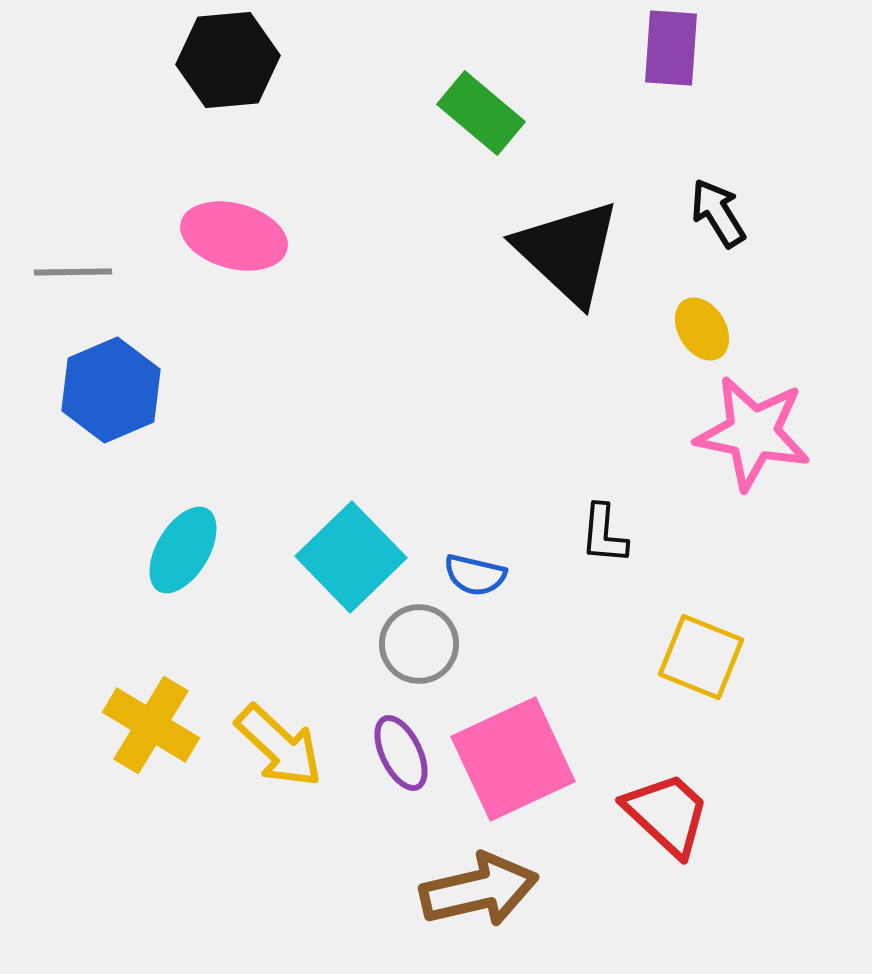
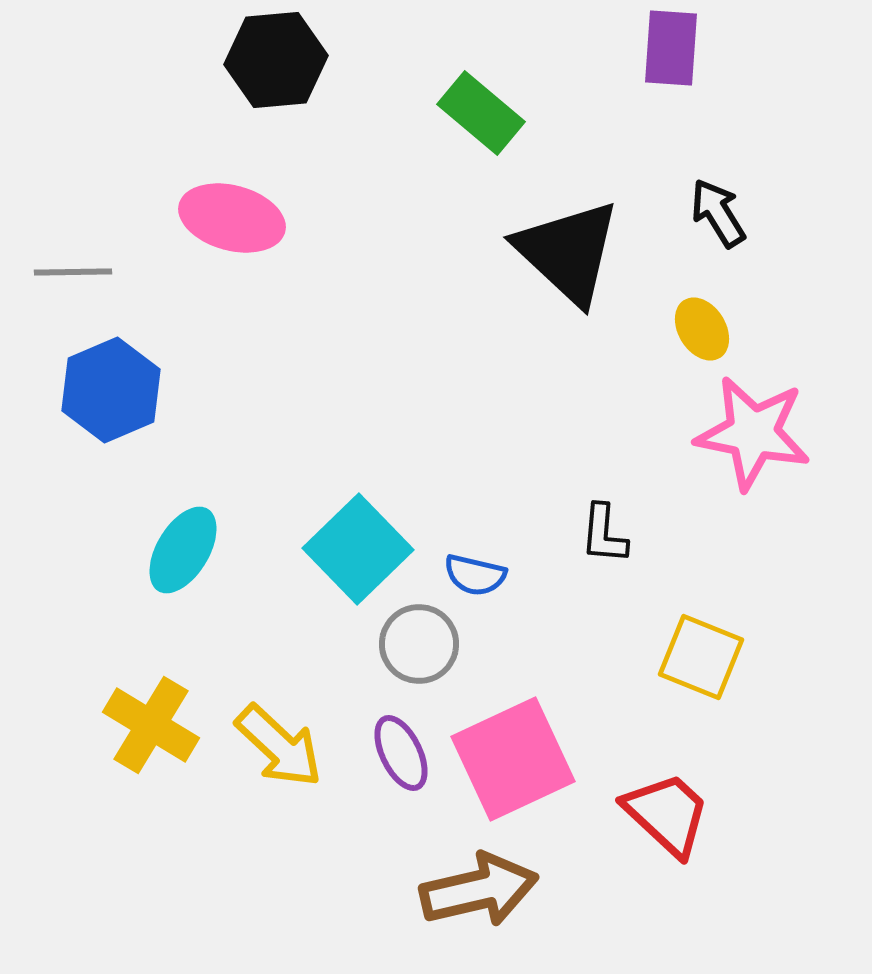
black hexagon: moved 48 px right
pink ellipse: moved 2 px left, 18 px up
cyan square: moved 7 px right, 8 px up
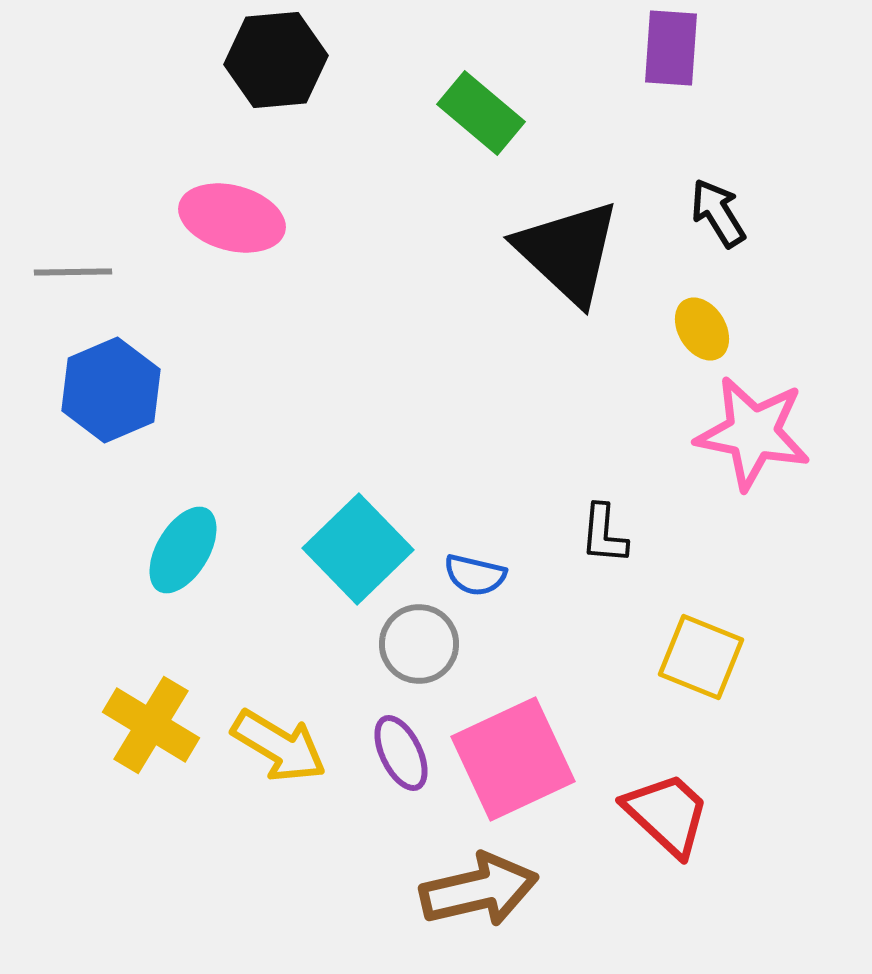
yellow arrow: rotated 12 degrees counterclockwise
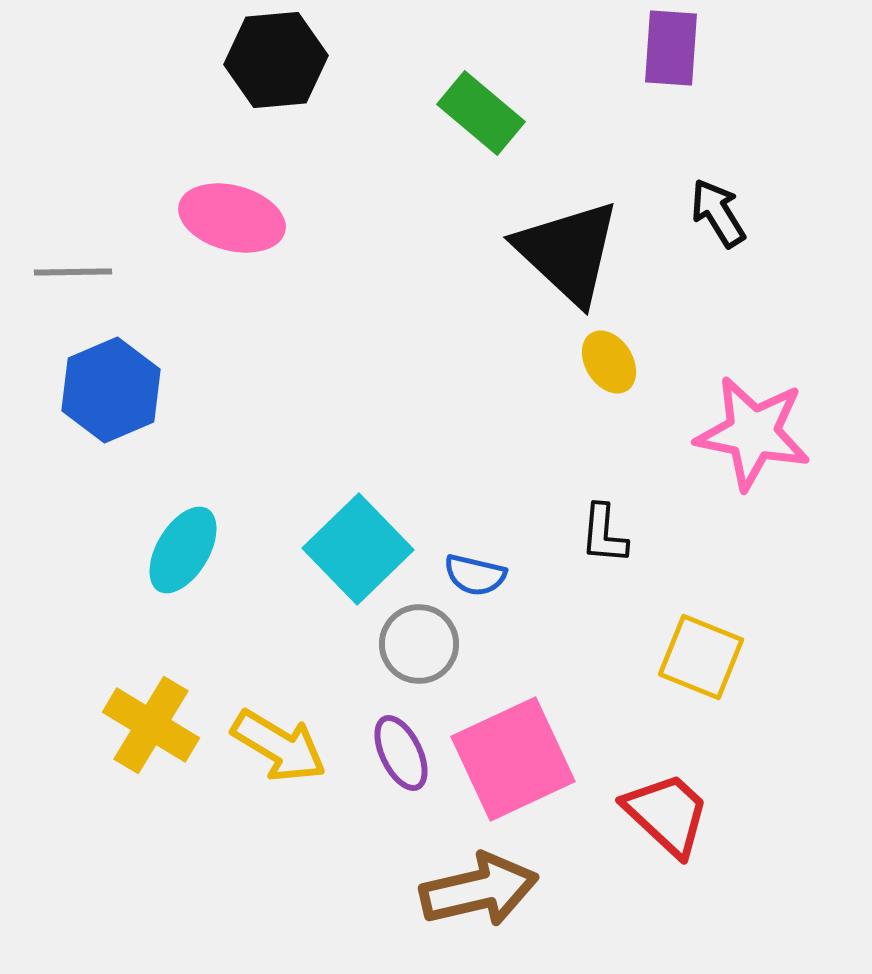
yellow ellipse: moved 93 px left, 33 px down
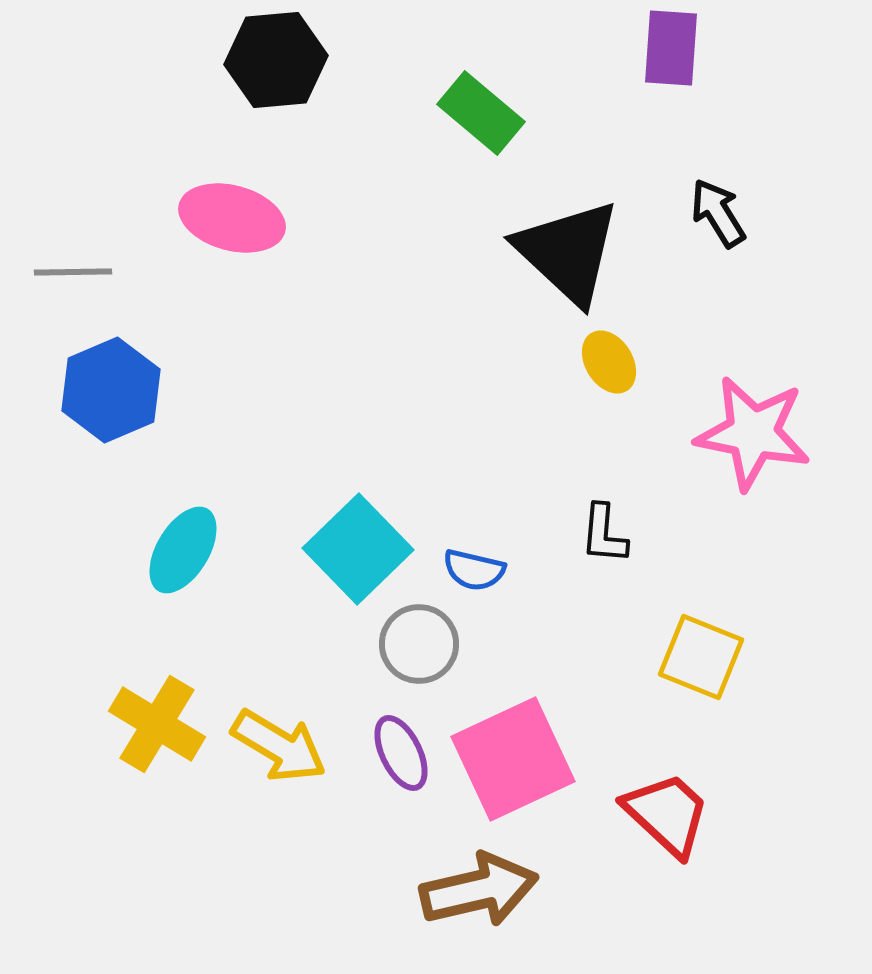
blue semicircle: moved 1 px left, 5 px up
yellow cross: moved 6 px right, 1 px up
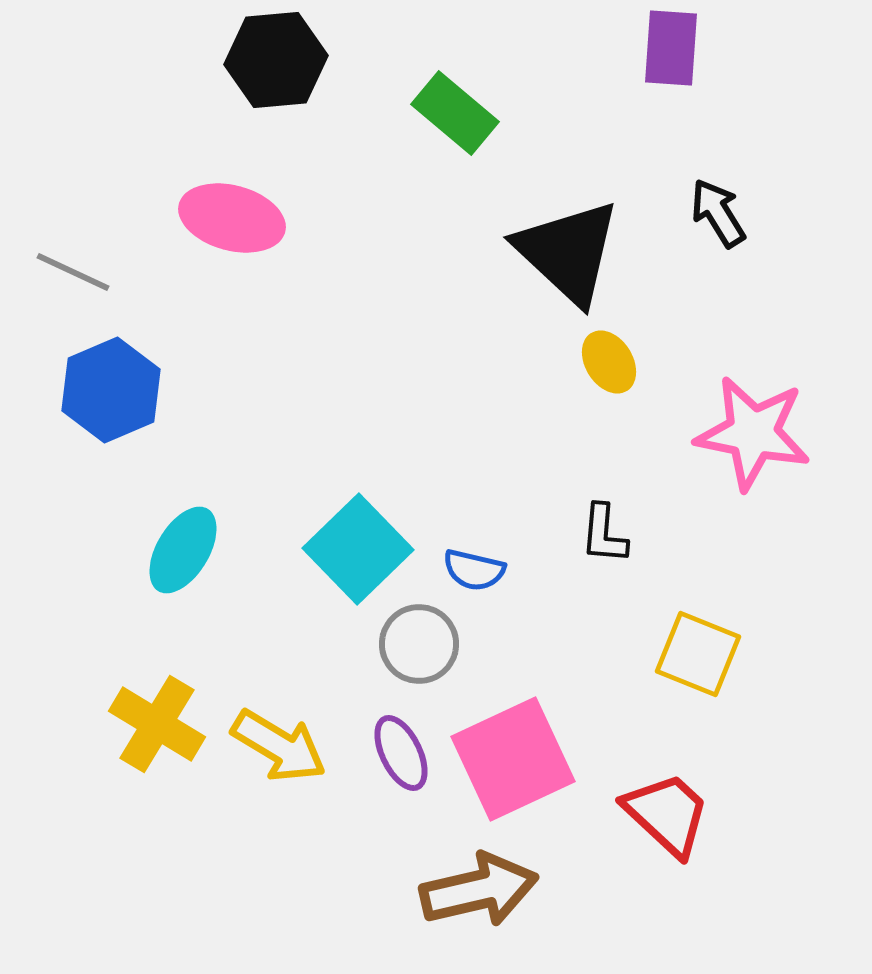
green rectangle: moved 26 px left
gray line: rotated 26 degrees clockwise
yellow square: moved 3 px left, 3 px up
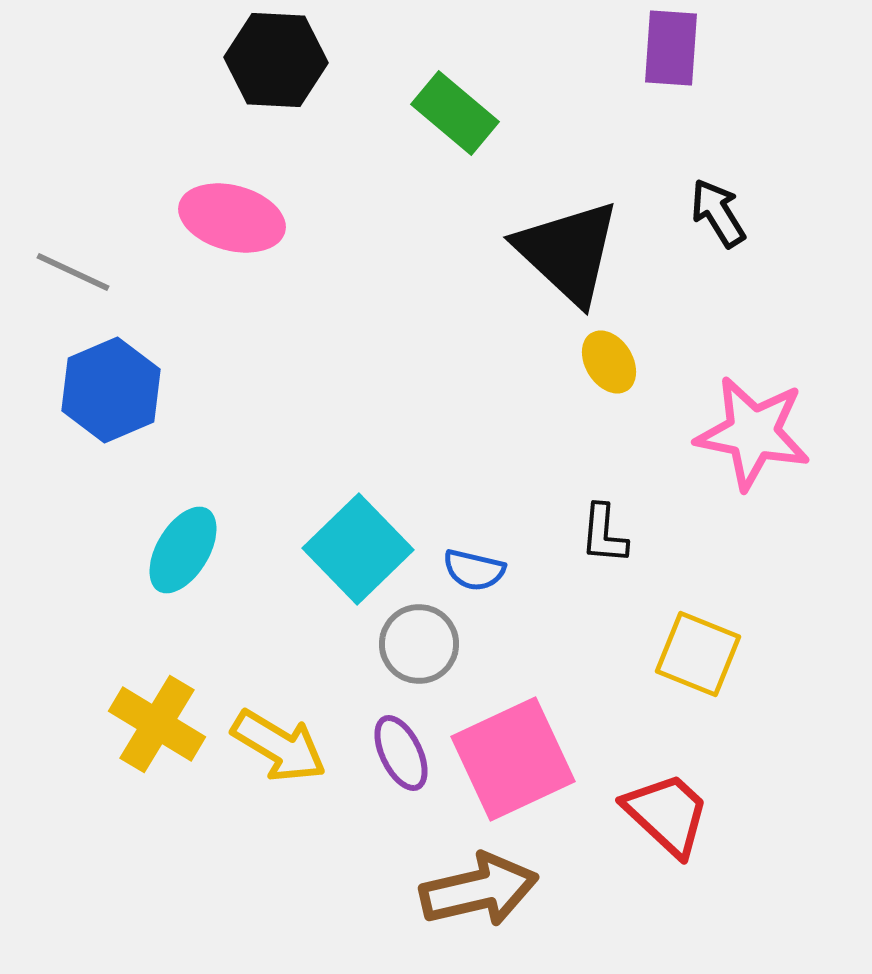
black hexagon: rotated 8 degrees clockwise
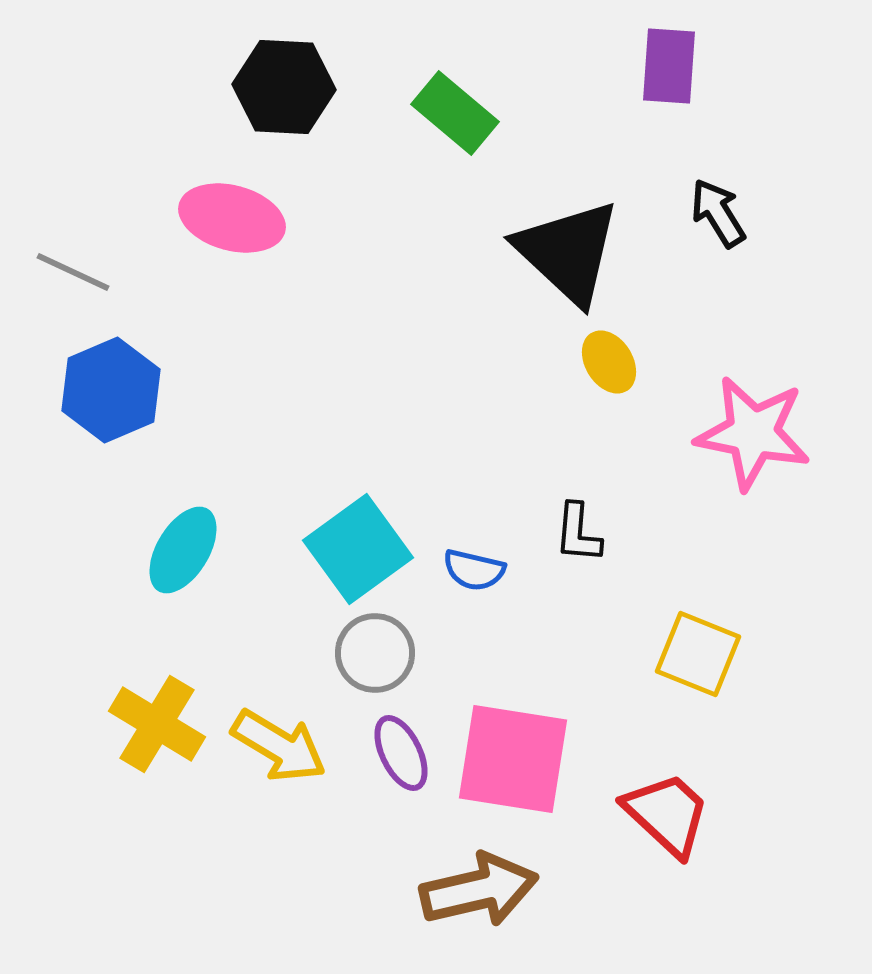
purple rectangle: moved 2 px left, 18 px down
black hexagon: moved 8 px right, 27 px down
black L-shape: moved 26 px left, 1 px up
cyan square: rotated 8 degrees clockwise
gray circle: moved 44 px left, 9 px down
pink square: rotated 34 degrees clockwise
